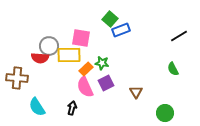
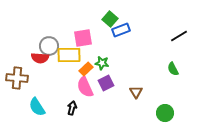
pink square: moved 2 px right; rotated 18 degrees counterclockwise
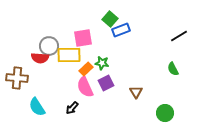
black arrow: rotated 152 degrees counterclockwise
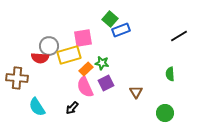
yellow rectangle: rotated 15 degrees counterclockwise
green semicircle: moved 3 px left, 5 px down; rotated 24 degrees clockwise
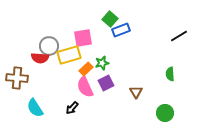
green star: rotated 24 degrees counterclockwise
cyan semicircle: moved 2 px left, 1 px down
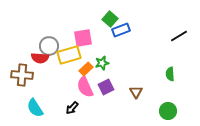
brown cross: moved 5 px right, 3 px up
purple square: moved 4 px down
green circle: moved 3 px right, 2 px up
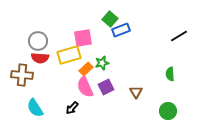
gray circle: moved 11 px left, 5 px up
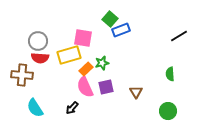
pink square: rotated 18 degrees clockwise
purple square: rotated 14 degrees clockwise
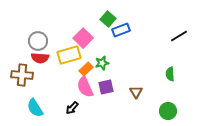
green square: moved 2 px left
pink square: rotated 36 degrees clockwise
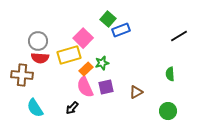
brown triangle: rotated 32 degrees clockwise
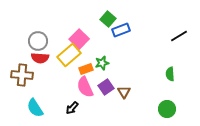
pink square: moved 4 px left, 1 px down
yellow rectangle: rotated 25 degrees counterclockwise
orange rectangle: rotated 24 degrees clockwise
purple square: rotated 21 degrees counterclockwise
brown triangle: moved 12 px left; rotated 32 degrees counterclockwise
green circle: moved 1 px left, 2 px up
